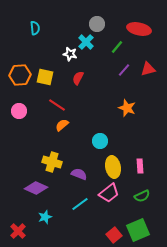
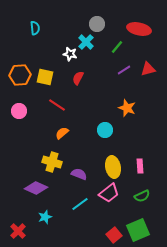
purple line: rotated 16 degrees clockwise
orange semicircle: moved 8 px down
cyan circle: moved 5 px right, 11 px up
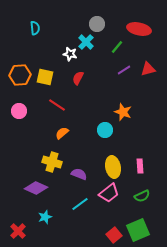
orange star: moved 4 px left, 4 px down
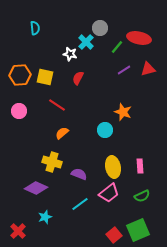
gray circle: moved 3 px right, 4 px down
red ellipse: moved 9 px down
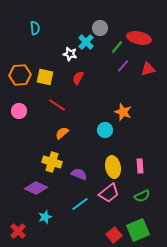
purple line: moved 1 px left, 4 px up; rotated 16 degrees counterclockwise
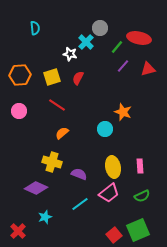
yellow square: moved 7 px right; rotated 30 degrees counterclockwise
cyan circle: moved 1 px up
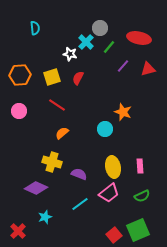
green line: moved 8 px left
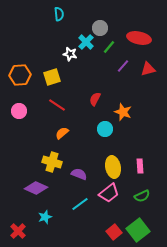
cyan semicircle: moved 24 px right, 14 px up
red semicircle: moved 17 px right, 21 px down
green square: rotated 15 degrees counterclockwise
red square: moved 3 px up
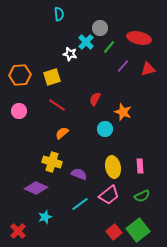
pink trapezoid: moved 2 px down
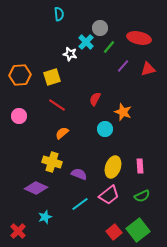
pink circle: moved 5 px down
yellow ellipse: rotated 30 degrees clockwise
